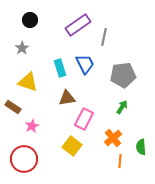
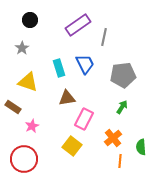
cyan rectangle: moved 1 px left
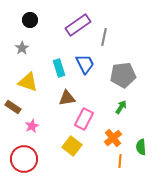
green arrow: moved 1 px left
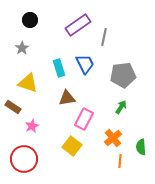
yellow triangle: moved 1 px down
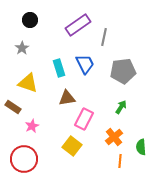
gray pentagon: moved 4 px up
orange cross: moved 1 px right, 1 px up
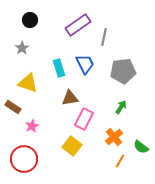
brown triangle: moved 3 px right
green semicircle: rotated 49 degrees counterclockwise
orange line: rotated 24 degrees clockwise
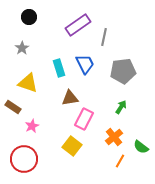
black circle: moved 1 px left, 3 px up
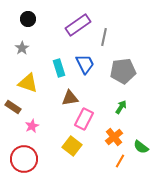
black circle: moved 1 px left, 2 px down
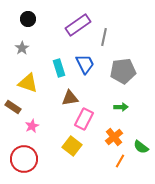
green arrow: rotated 56 degrees clockwise
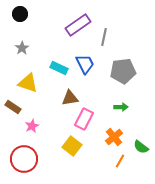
black circle: moved 8 px left, 5 px up
cyan rectangle: rotated 48 degrees counterclockwise
